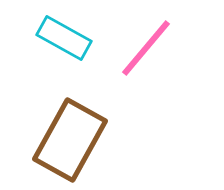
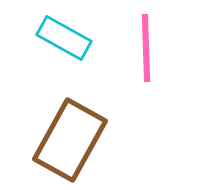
pink line: rotated 42 degrees counterclockwise
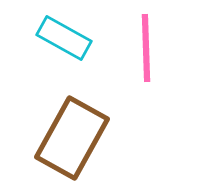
brown rectangle: moved 2 px right, 2 px up
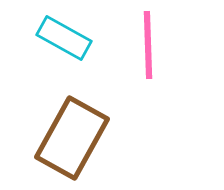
pink line: moved 2 px right, 3 px up
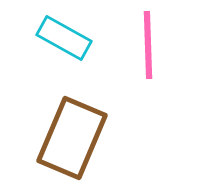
brown rectangle: rotated 6 degrees counterclockwise
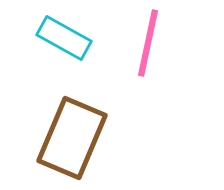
pink line: moved 2 px up; rotated 14 degrees clockwise
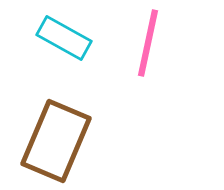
brown rectangle: moved 16 px left, 3 px down
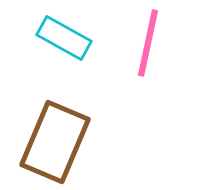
brown rectangle: moved 1 px left, 1 px down
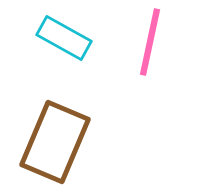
pink line: moved 2 px right, 1 px up
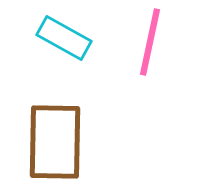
brown rectangle: rotated 22 degrees counterclockwise
